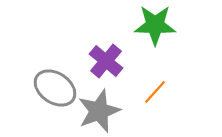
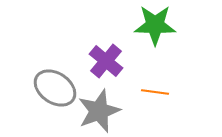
orange line: rotated 56 degrees clockwise
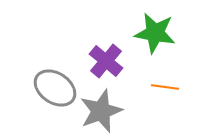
green star: moved 8 px down; rotated 9 degrees clockwise
orange line: moved 10 px right, 5 px up
gray star: moved 2 px right
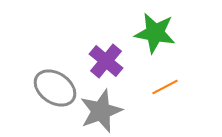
orange line: rotated 36 degrees counterclockwise
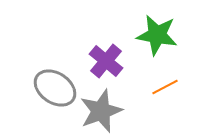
green star: moved 2 px right, 2 px down
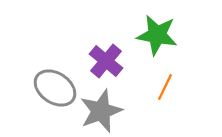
orange line: rotated 36 degrees counterclockwise
